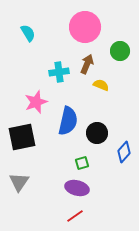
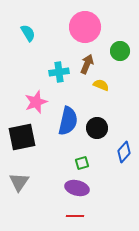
black circle: moved 5 px up
red line: rotated 36 degrees clockwise
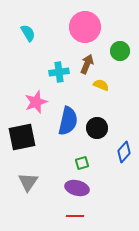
gray triangle: moved 9 px right
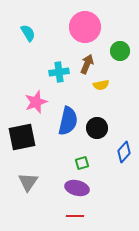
yellow semicircle: rotated 147 degrees clockwise
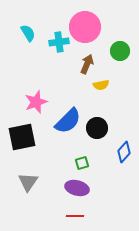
cyan cross: moved 30 px up
blue semicircle: rotated 32 degrees clockwise
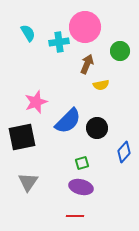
purple ellipse: moved 4 px right, 1 px up
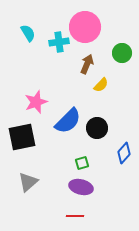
green circle: moved 2 px right, 2 px down
yellow semicircle: rotated 35 degrees counterclockwise
blue diamond: moved 1 px down
gray triangle: rotated 15 degrees clockwise
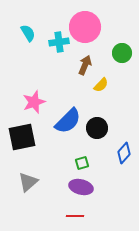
brown arrow: moved 2 px left, 1 px down
pink star: moved 2 px left
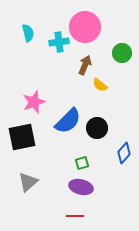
cyan semicircle: rotated 18 degrees clockwise
yellow semicircle: moved 1 px left; rotated 84 degrees clockwise
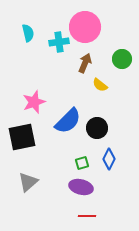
green circle: moved 6 px down
brown arrow: moved 2 px up
blue diamond: moved 15 px left, 6 px down; rotated 15 degrees counterclockwise
red line: moved 12 px right
